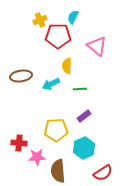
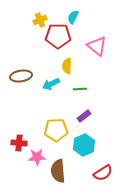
cyan hexagon: moved 3 px up
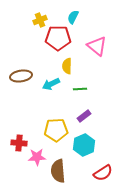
red pentagon: moved 2 px down
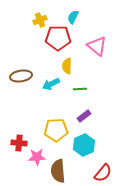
red semicircle: rotated 18 degrees counterclockwise
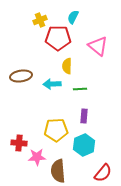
pink triangle: moved 1 px right
cyan arrow: moved 1 px right; rotated 24 degrees clockwise
purple rectangle: rotated 48 degrees counterclockwise
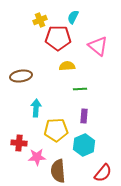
yellow semicircle: rotated 84 degrees clockwise
cyan arrow: moved 16 px left, 24 px down; rotated 96 degrees clockwise
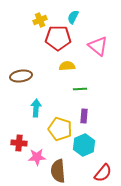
yellow pentagon: moved 4 px right, 1 px up; rotated 20 degrees clockwise
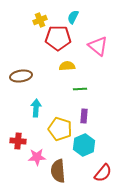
red cross: moved 1 px left, 2 px up
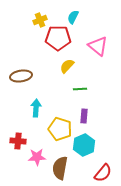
yellow semicircle: rotated 42 degrees counterclockwise
brown semicircle: moved 2 px right, 3 px up; rotated 15 degrees clockwise
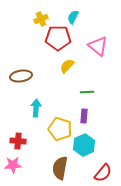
yellow cross: moved 1 px right, 1 px up
green line: moved 7 px right, 3 px down
pink star: moved 24 px left, 8 px down
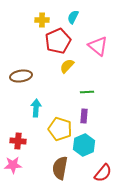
yellow cross: moved 1 px right, 1 px down; rotated 24 degrees clockwise
red pentagon: moved 3 px down; rotated 25 degrees counterclockwise
